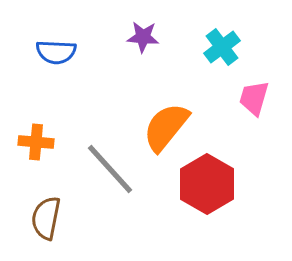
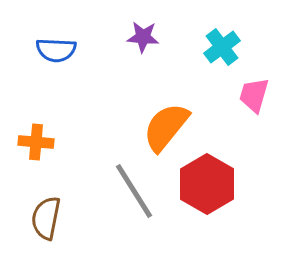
blue semicircle: moved 2 px up
pink trapezoid: moved 3 px up
gray line: moved 24 px right, 22 px down; rotated 10 degrees clockwise
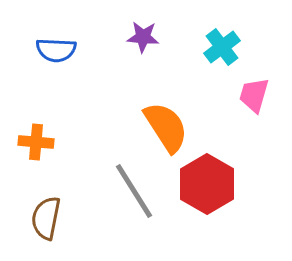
orange semicircle: rotated 108 degrees clockwise
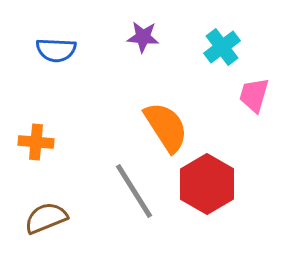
brown semicircle: rotated 57 degrees clockwise
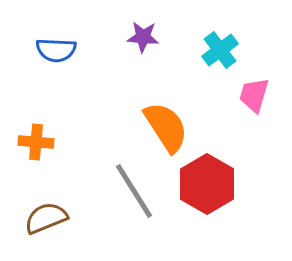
cyan cross: moved 2 px left, 3 px down
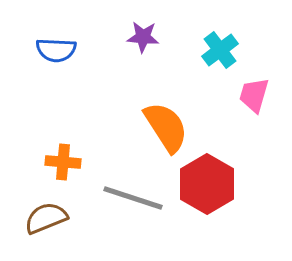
orange cross: moved 27 px right, 20 px down
gray line: moved 1 px left, 7 px down; rotated 40 degrees counterclockwise
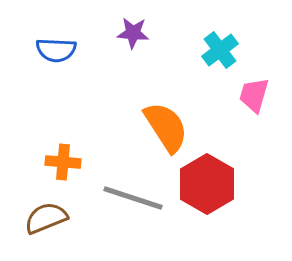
purple star: moved 10 px left, 4 px up
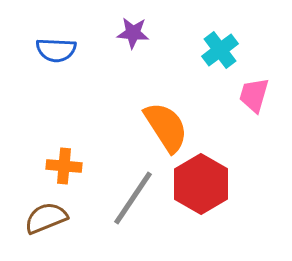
orange cross: moved 1 px right, 4 px down
red hexagon: moved 6 px left
gray line: rotated 74 degrees counterclockwise
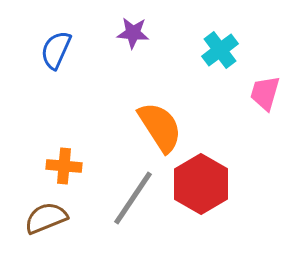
blue semicircle: rotated 111 degrees clockwise
pink trapezoid: moved 11 px right, 2 px up
orange semicircle: moved 6 px left
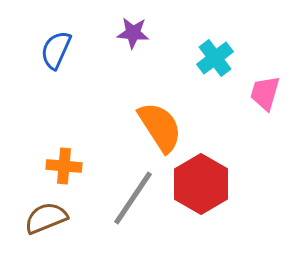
cyan cross: moved 5 px left, 8 px down
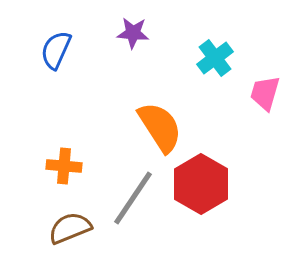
brown semicircle: moved 24 px right, 10 px down
